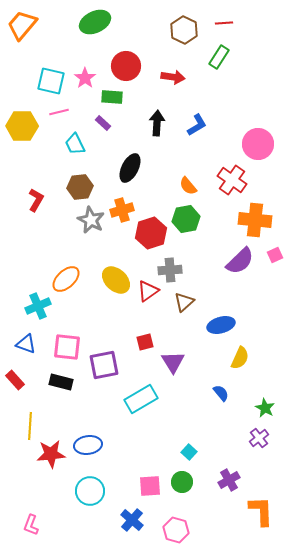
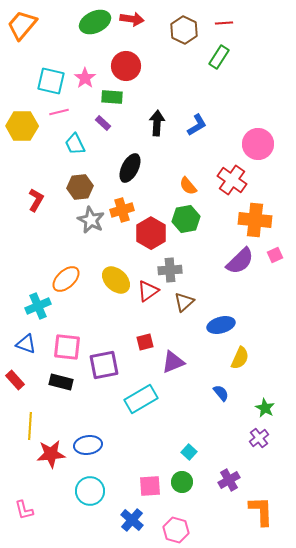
red arrow at (173, 77): moved 41 px left, 58 px up
red hexagon at (151, 233): rotated 12 degrees counterclockwise
purple triangle at (173, 362): rotated 40 degrees clockwise
pink L-shape at (31, 525): moved 7 px left, 15 px up; rotated 35 degrees counterclockwise
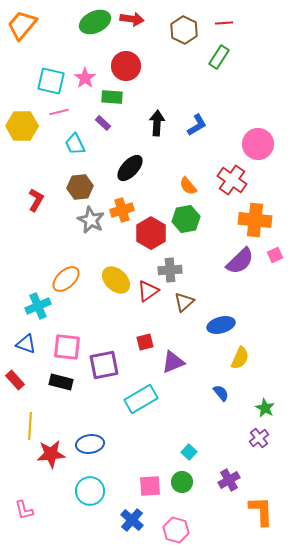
black ellipse at (130, 168): rotated 16 degrees clockwise
blue ellipse at (88, 445): moved 2 px right, 1 px up
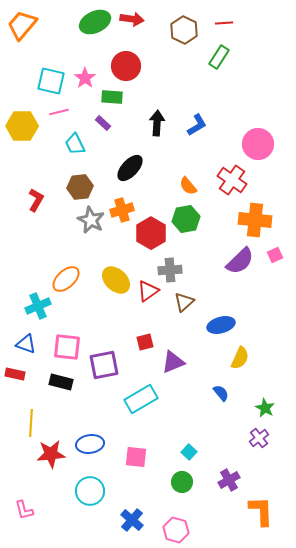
red rectangle at (15, 380): moved 6 px up; rotated 36 degrees counterclockwise
yellow line at (30, 426): moved 1 px right, 3 px up
pink square at (150, 486): moved 14 px left, 29 px up; rotated 10 degrees clockwise
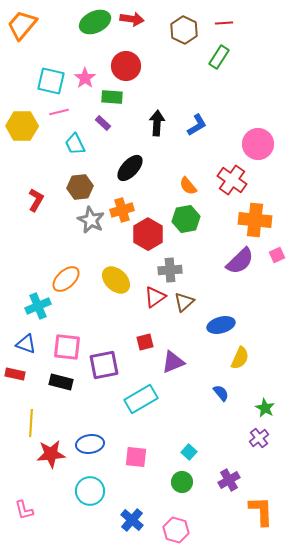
red hexagon at (151, 233): moved 3 px left, 1 px down
pink square at (275, 255): moved 2 px right
red triangle at (148, 291): moved 7 px right, 6 px down
